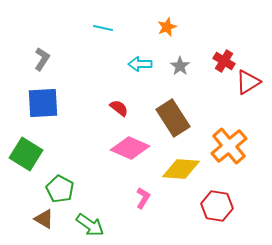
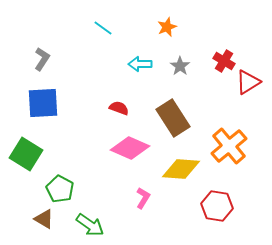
cyan line: rotated 24 degrees clockwise
red semicircle: rotated 18 degrees counterclockwise
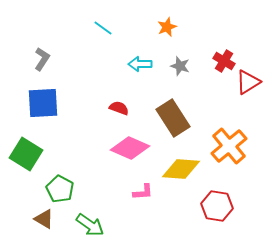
gray star: rotated 18 degrees counterclockwise
pink L-shape: moved 6 px up; rotated 55 degrees clockwise
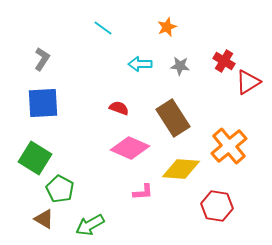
gray star: rotated 12 degrees counterclockwise
green square: moved 9 px right, 4 px down
green arrow: rotated 116 degrees clockwise
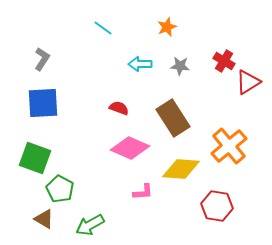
green square: rotated 12 degrees counterclockwise
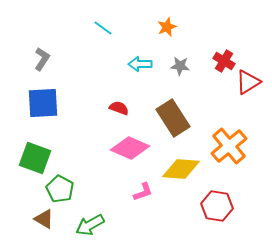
pink L-shape: rotated 15 degrees counterclockwise
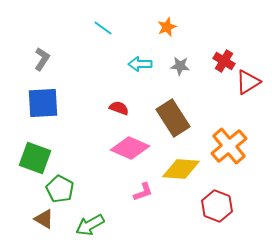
red hexagon: rotated 12 degrees clockwise
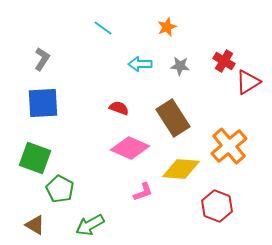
brown triangle: moved 9 px left, 6 px down
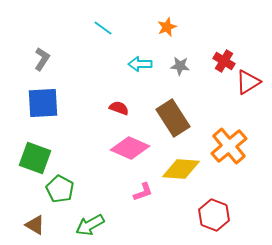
red hexagon: moved 3 px left, 9 px down
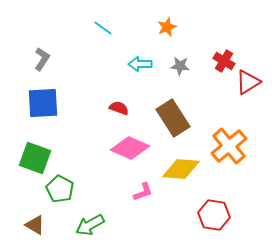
red hexagon: rotated 12 degrees counterclockwise
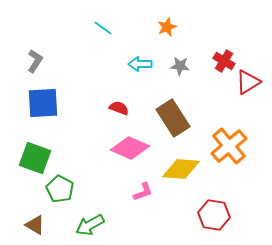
gray L-shape: moved 7 px left, 2 px down
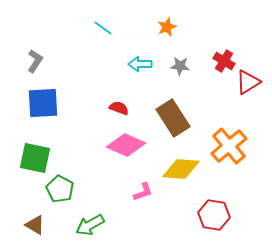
pink diamond: moved 4 px left, 3 px up
green square: rotated 8 degrees counterclockwise
